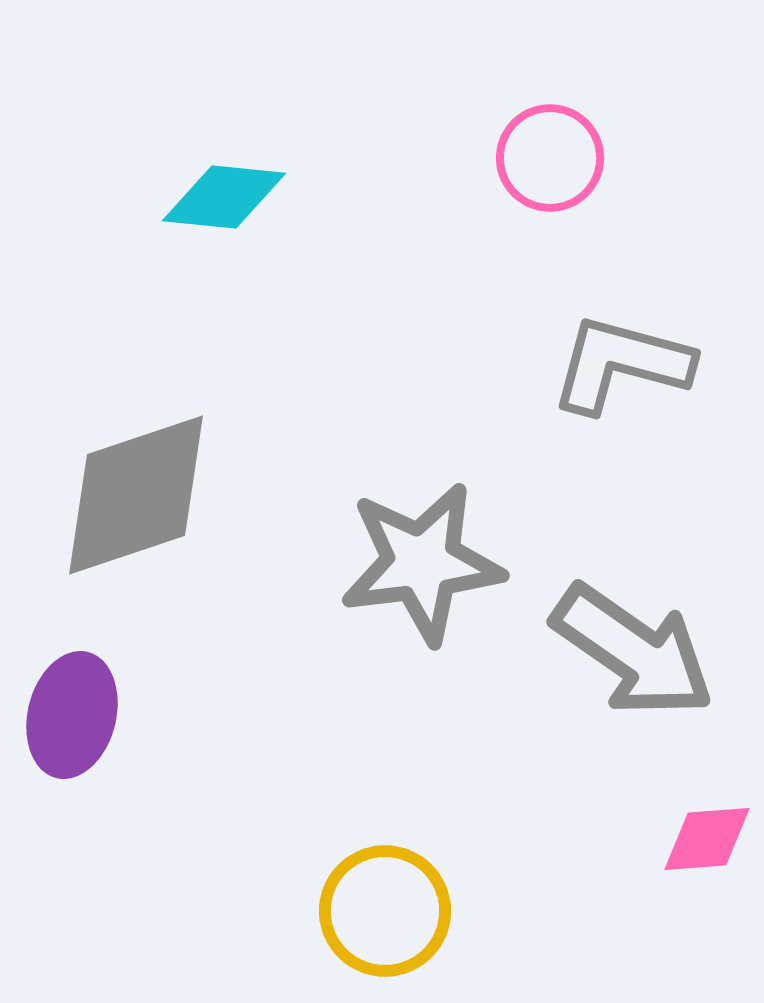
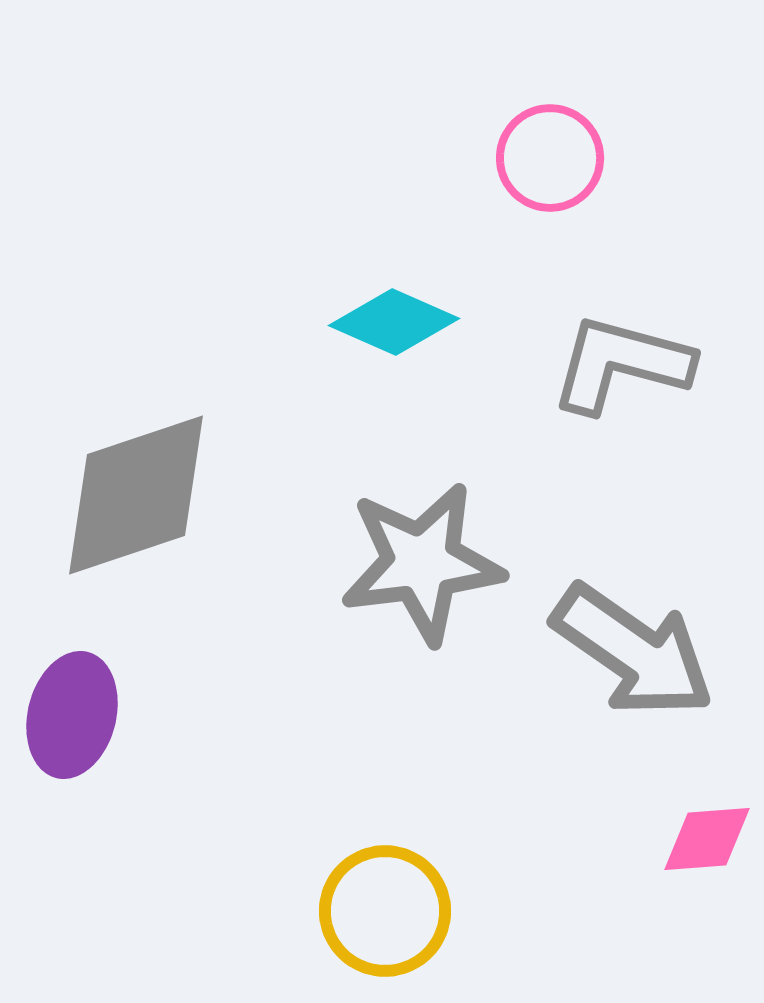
cyan diamond: moved 170 px right, 125 px down; rotated 18 degrees clockwise
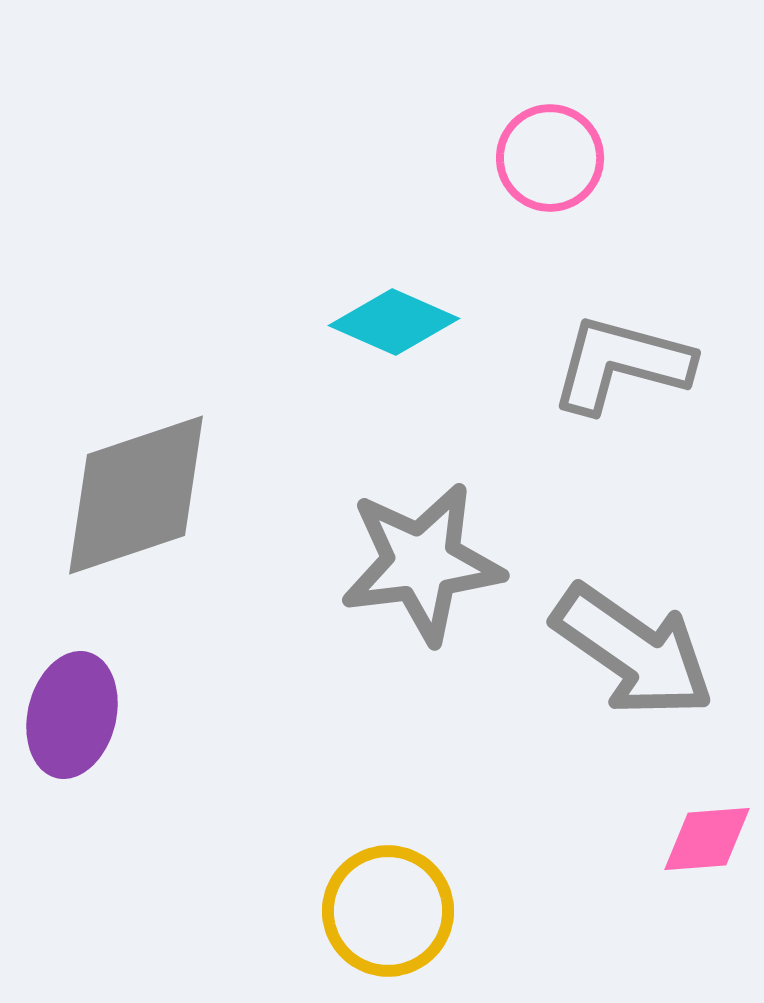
yellow circle: moved 3 px right
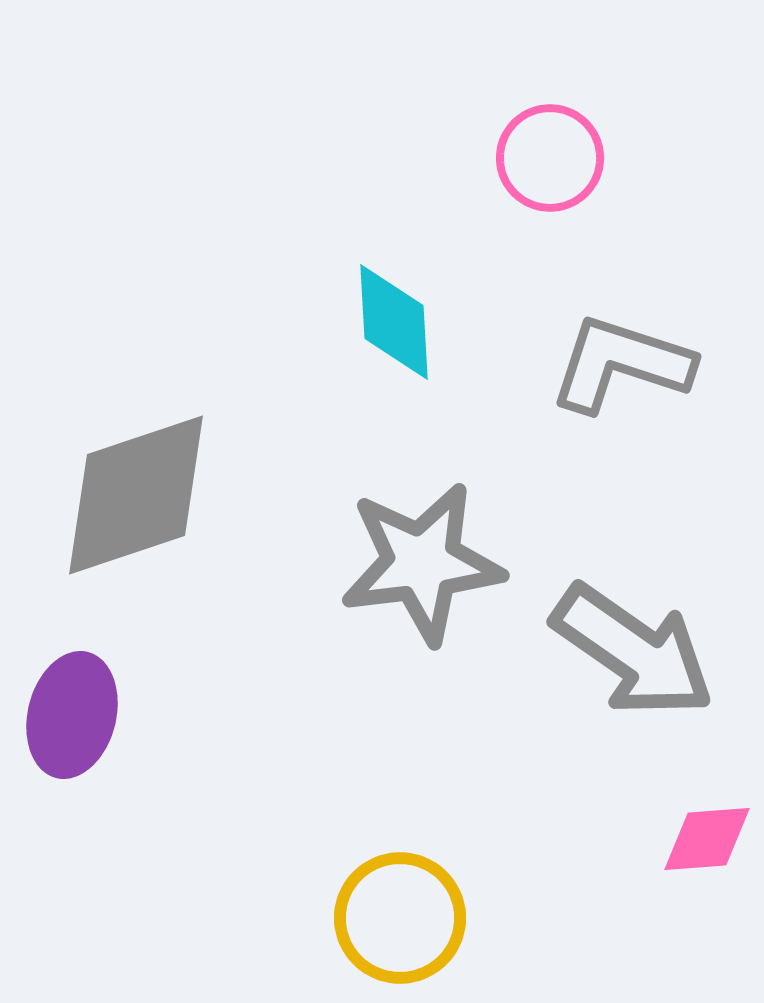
cyan diamond: rotated 63 degrees clockwise
gray L-shape: rotated 3 degrees clockwise
yellow circle: moved 12 px right, 7 px down
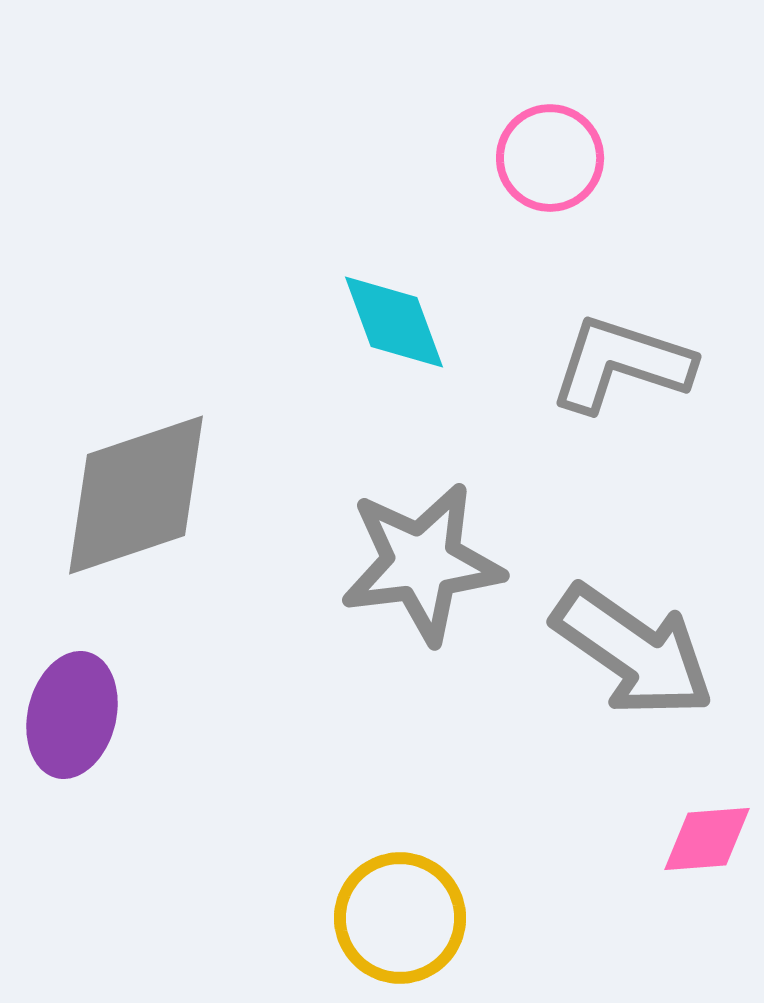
cyan diamond: rotated 17 degrees counterclockwise
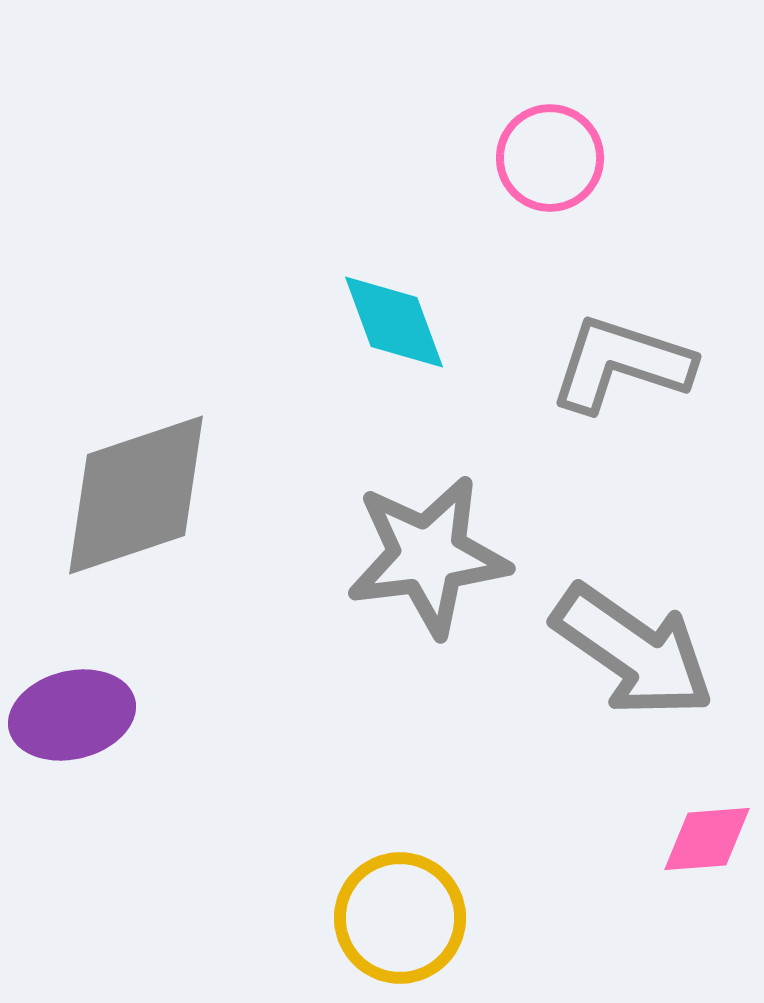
gray star: moved 6 px right, 7 px up
purple ellipse: rotated 62 degrees clockwise
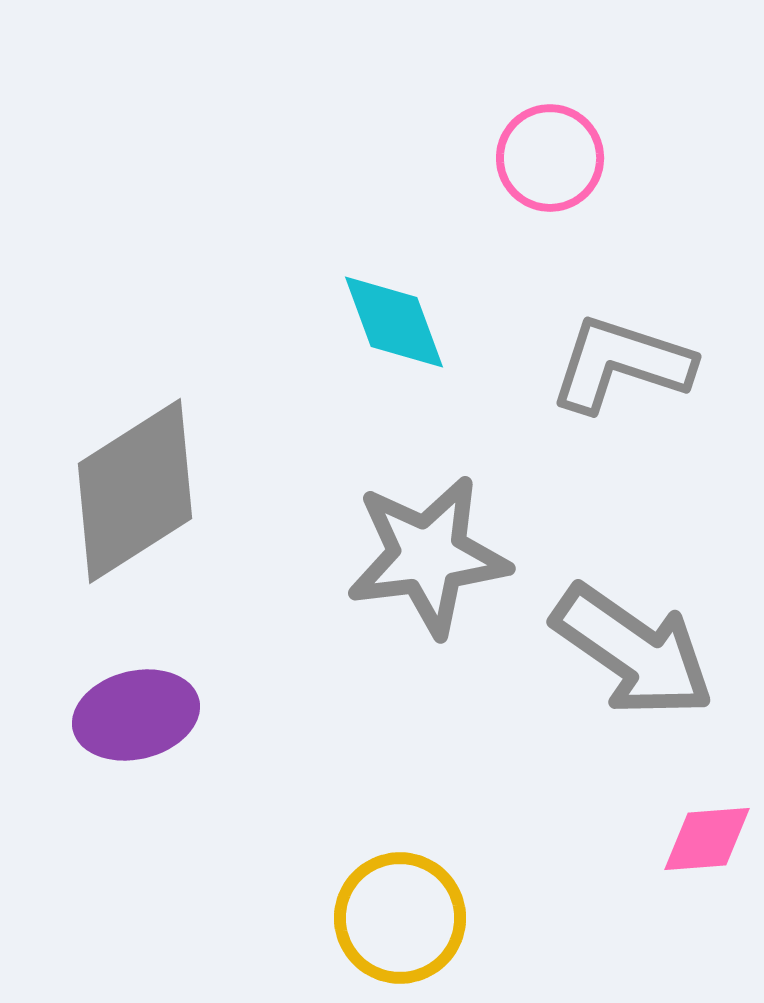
gray diamond: moved 1 px left, 4 px up; rotated 14 degrees counterclockwise
purple ellipse: moved 64 px right
